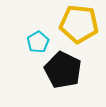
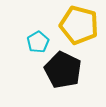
yellow pentagon: moved 1 px down; rotated 9 degrees clockwise
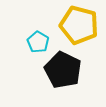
cyan pentagon: rotated 10 degrees counterclockwise
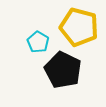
yellow pentagon: moved 2 px down
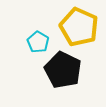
yellow pentagon: rotated 9 degrees clockwise
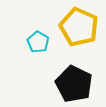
black pentagon: moved 11 px right, 14 px down
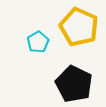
cyan pentagon: rotated 10 degrees clockwise
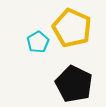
yellow pentagon: moved 7 px left, 1 px down
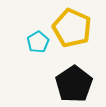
black pentagon: rotated 12 degrees clockwise
